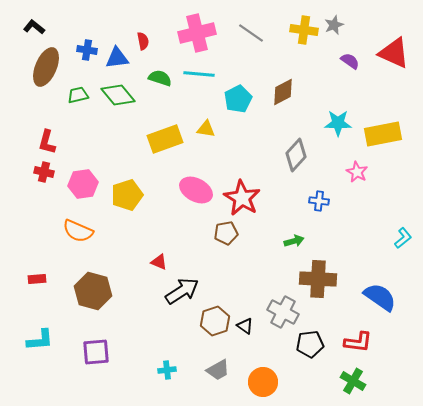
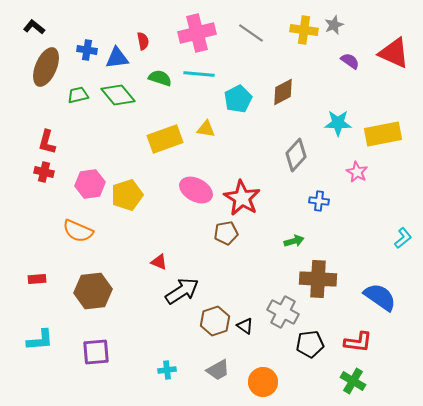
pink hexagon at (83, 184): moved 7 px right
brown hexagon at (93, 291): rotated 21 degrees counterclockwise
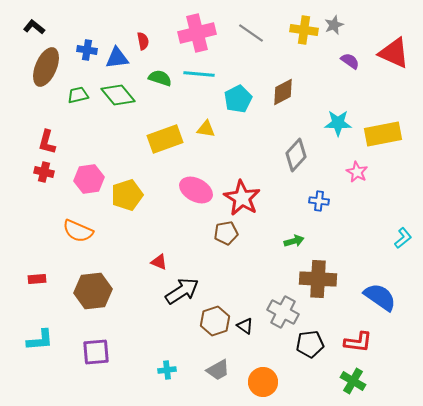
pink hexagon at (90, 184): moved 1 px left, 5 px up
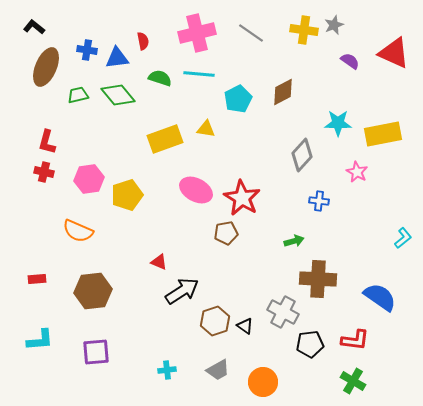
gray diamond at (296, 155): moved 6 px right
red L-shape at (358, 342): moved 3 px left, 2 px up
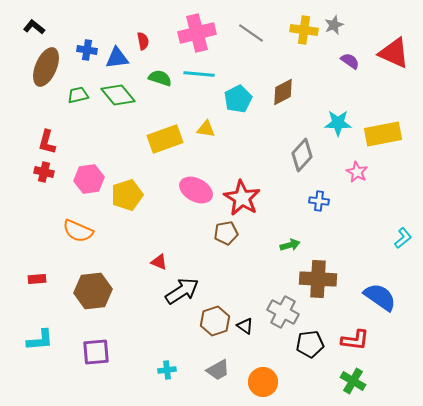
green arrow at (294, 241): moved 4 px left, 4 px down
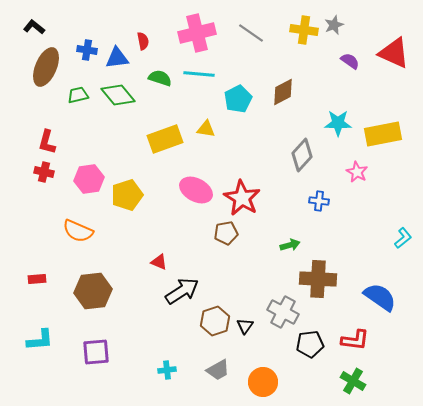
black triangle at (245, 326): rotated 30 degrees clockwise
